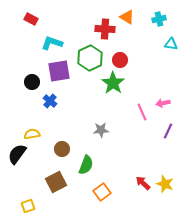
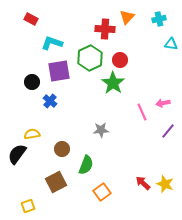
orange triangle: rotated 42 degrees clockwise
purple line: rotated 14 degrees clockwise
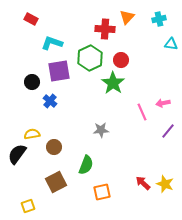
red circle: moved 1 px right
brown circle: moved 8 px left, 2 px up
orange square: rotated 24 degrees clockwise
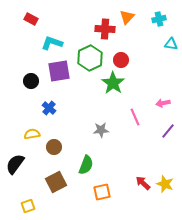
black circle: moved 1 px left, 1 px up
blue cross: moved 1 px left, 7 px down
pink line: moved 7 px left, 5 px down
black semicircle: moved 2 px left, 10 px down
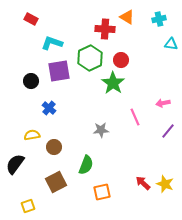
orange triangle: rotated 42 degrees counterclockwise
yellow semicircle: moved 1 px down
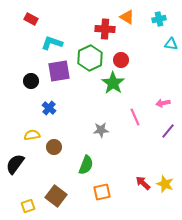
brown square: moved 14 px down; rotated 25 degrees counterclockwise
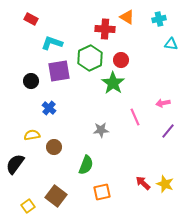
yellow square: rotated 16 degrees counterclockwise
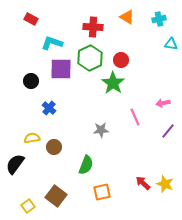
red cross: moved 12 px left, 2 px up
purple square: moved 2 px right, 2 px up; rotated 10 degrees clockwise
yellow semicircle: moved 3 px down
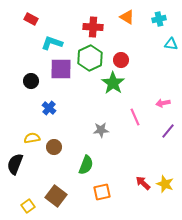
black semicircle: rotated 15 degrees counterclockwise
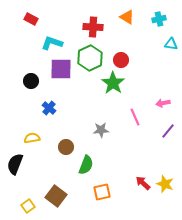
brown circle: moved 12 px right
